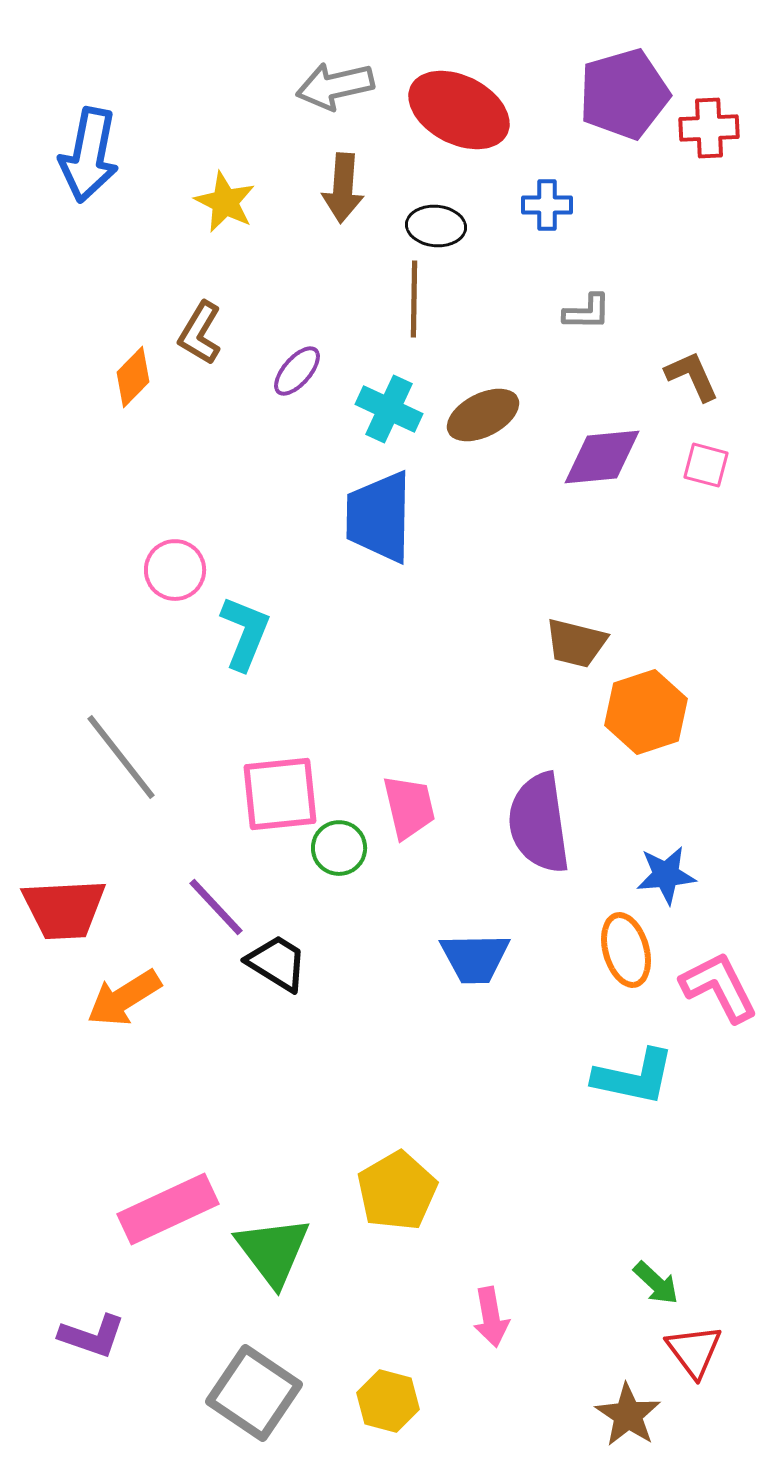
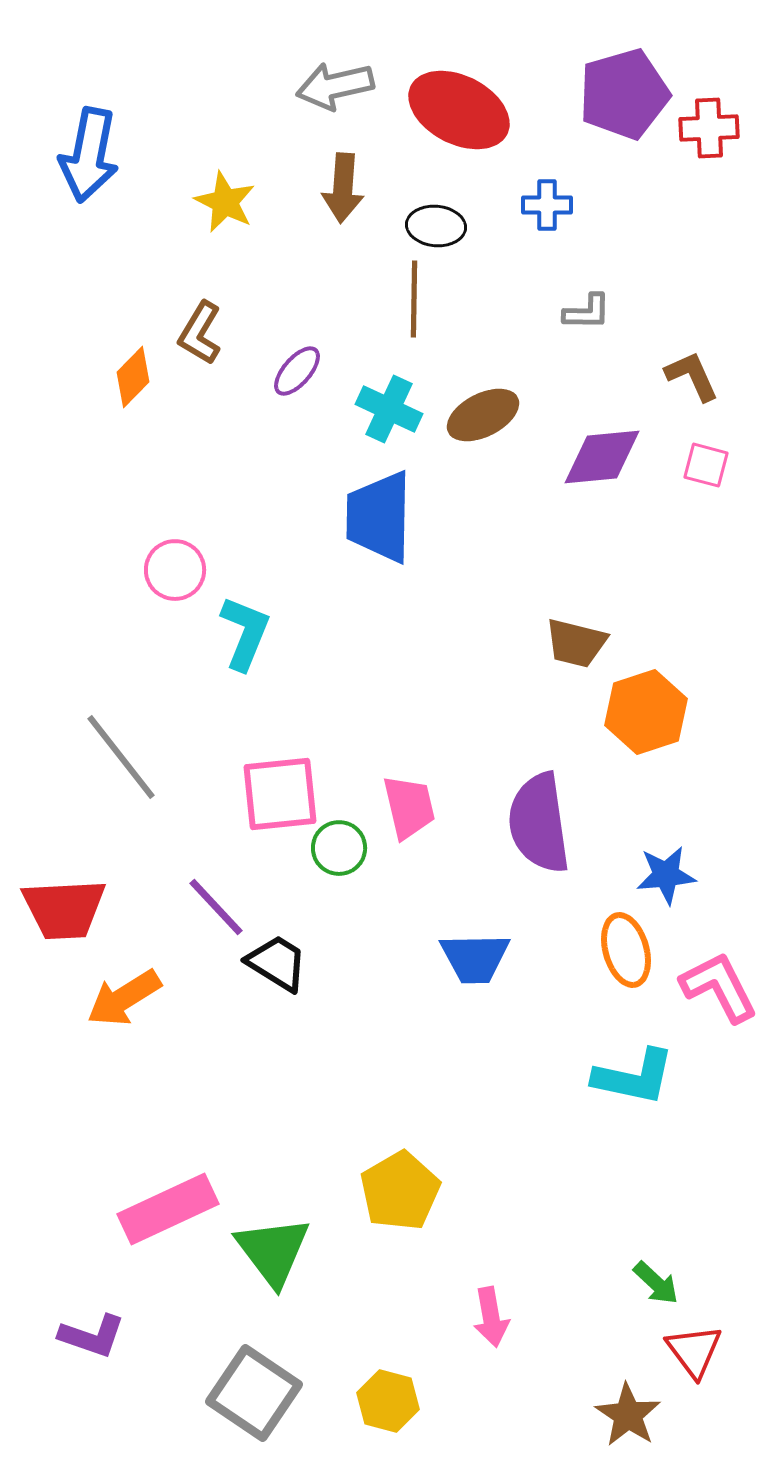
yellow pentagon at (397, 1191): moved 3 px right
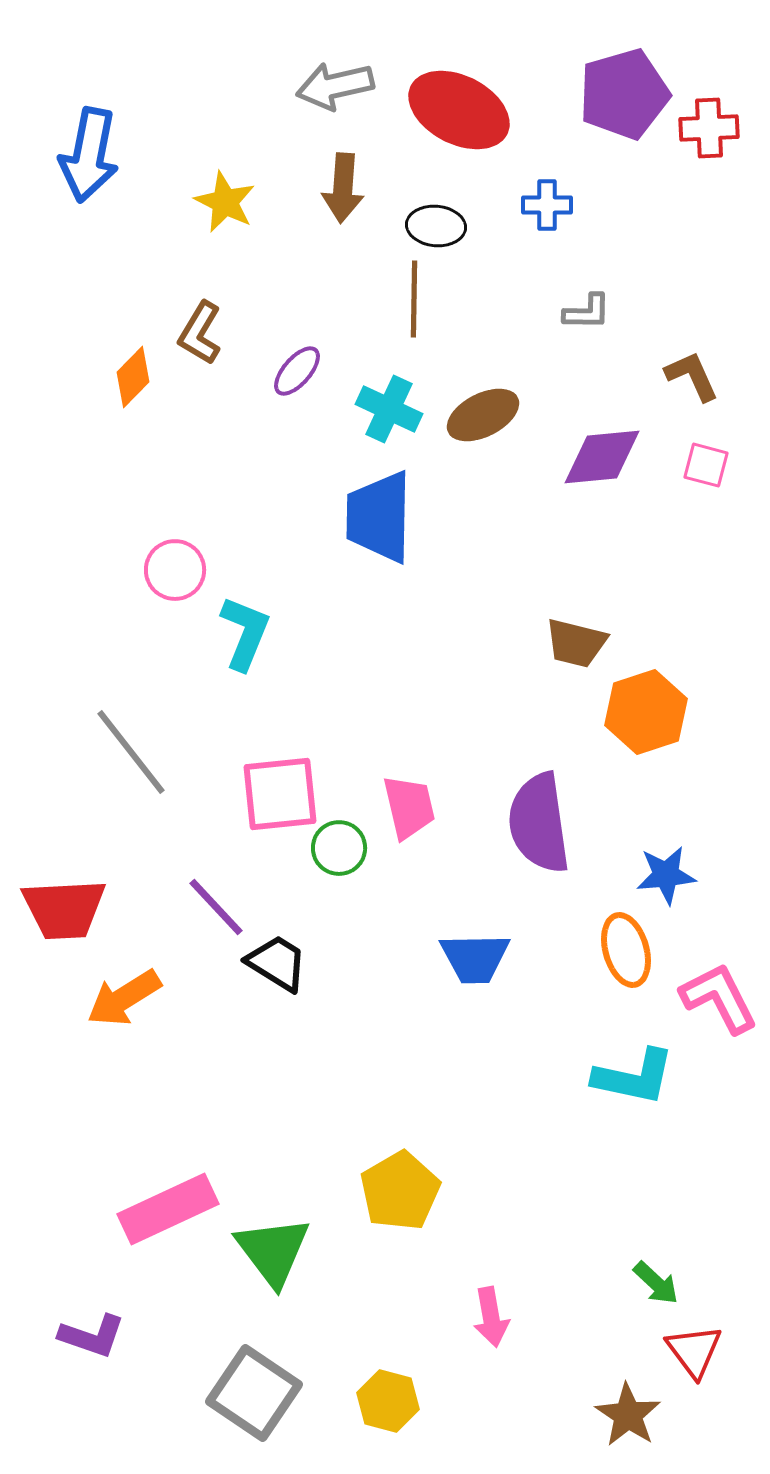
gray line at (121, 757): moved 10 px right, 5 px up
pink L-shape at (719, 987): moved 11 px down
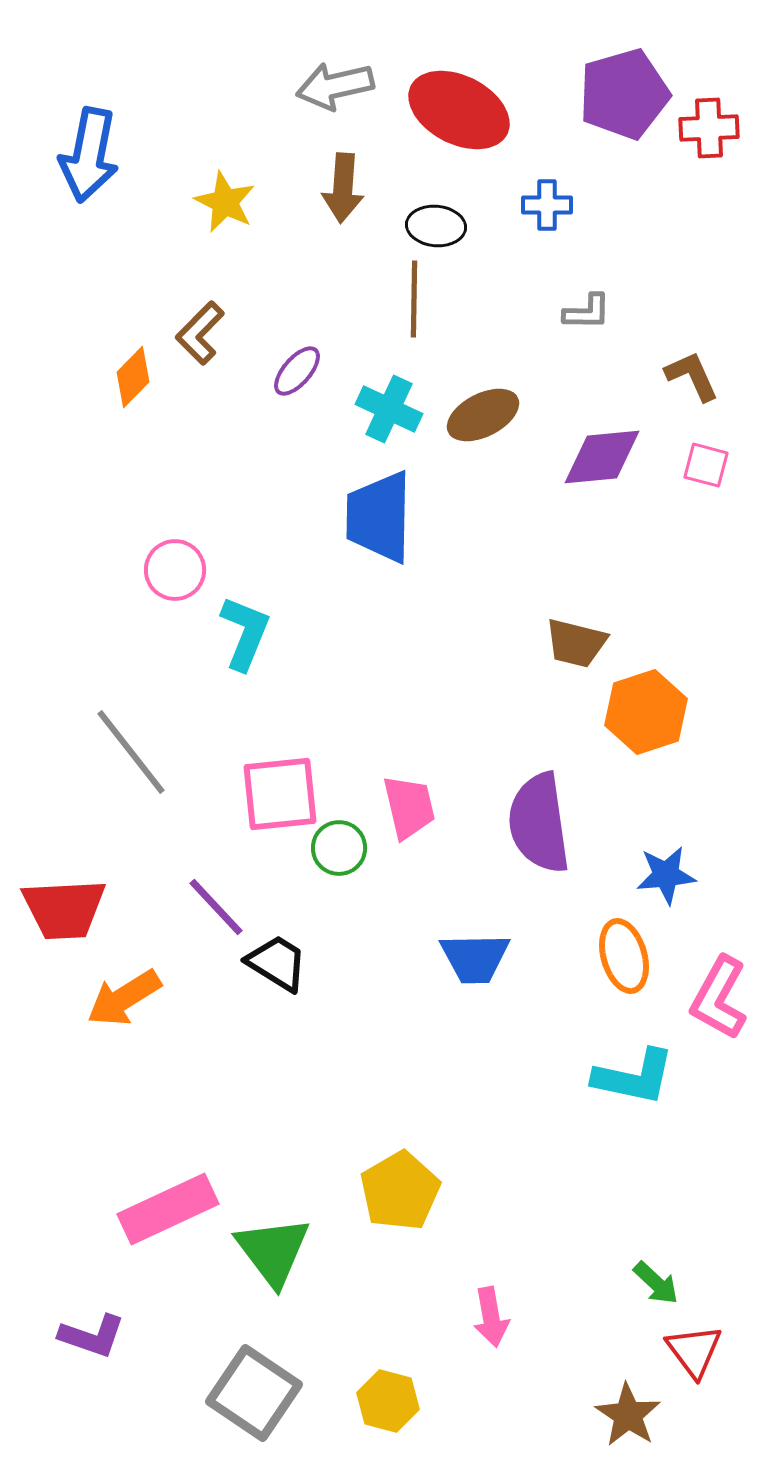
brown L-shape at (200, 333): rotated 14 degrees clockwise
orange ellipse at (626, 950): moved 2 px left, 6 px down
pink L-shape at (719, 998): rotated 124 degrees counterclockwise
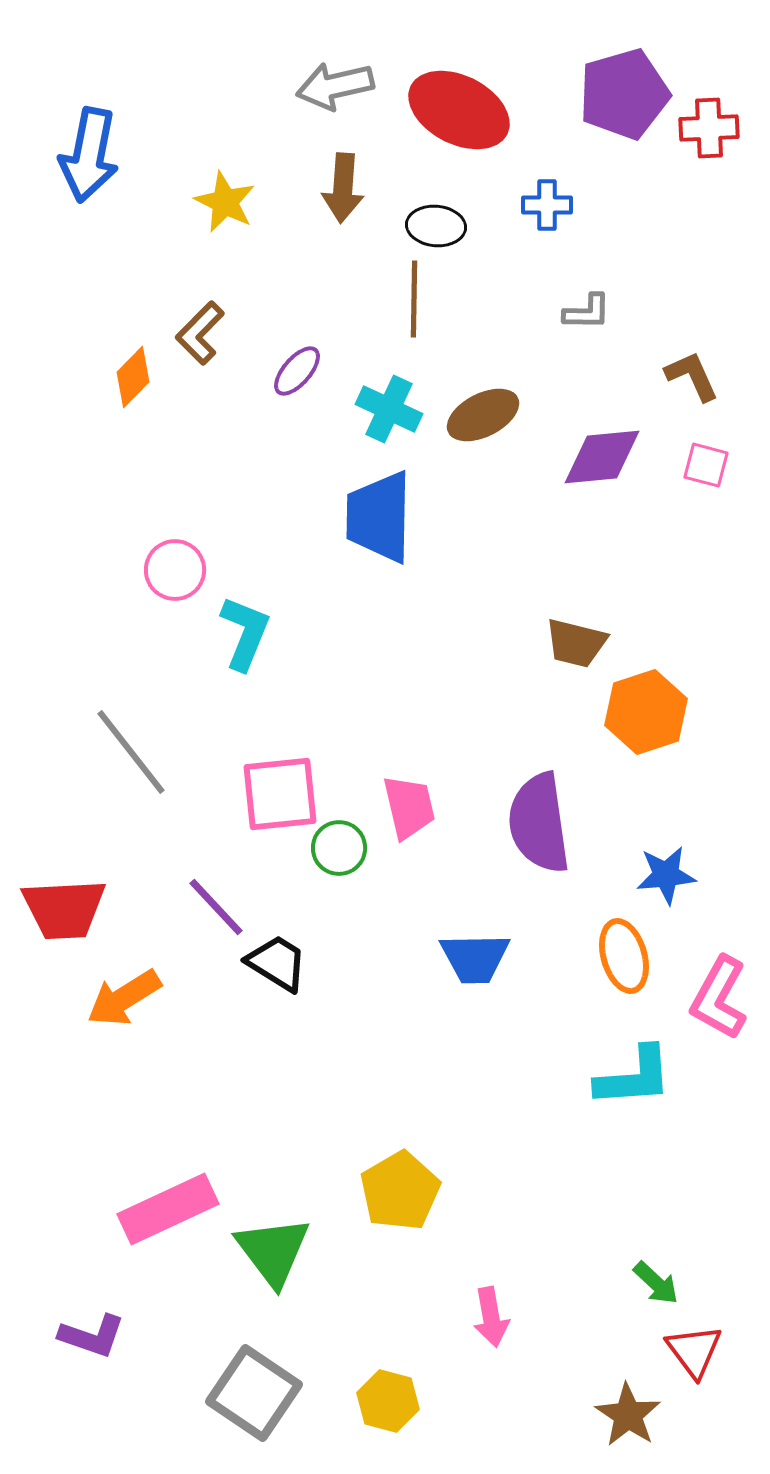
cyan L-shape at (634, 1077): rotated 16 degrees counterclockwise
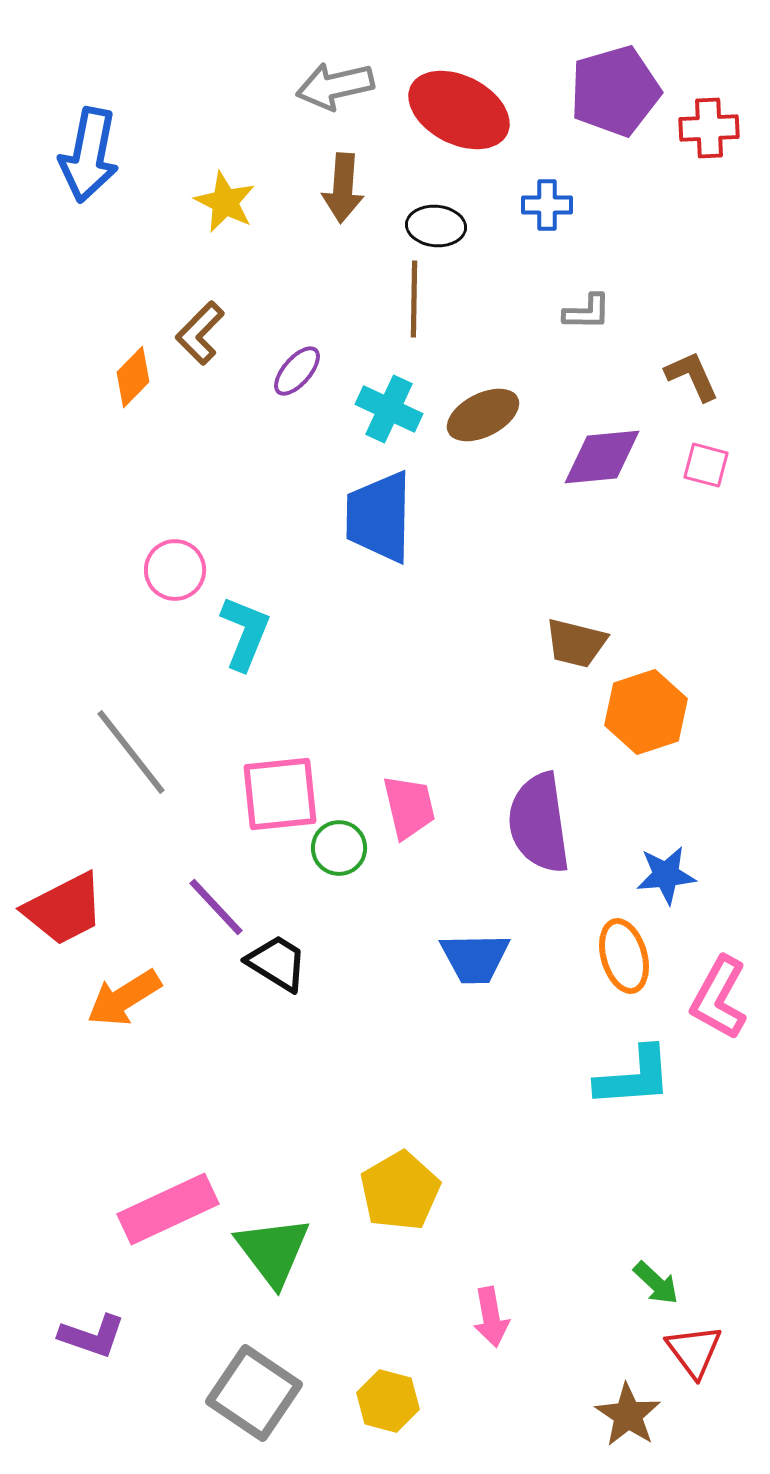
purple pentagon at (624, 94): moved 9 px left, 3 px up
red trapezoid at (64, 909): rotated 24 degrees counterclockwise
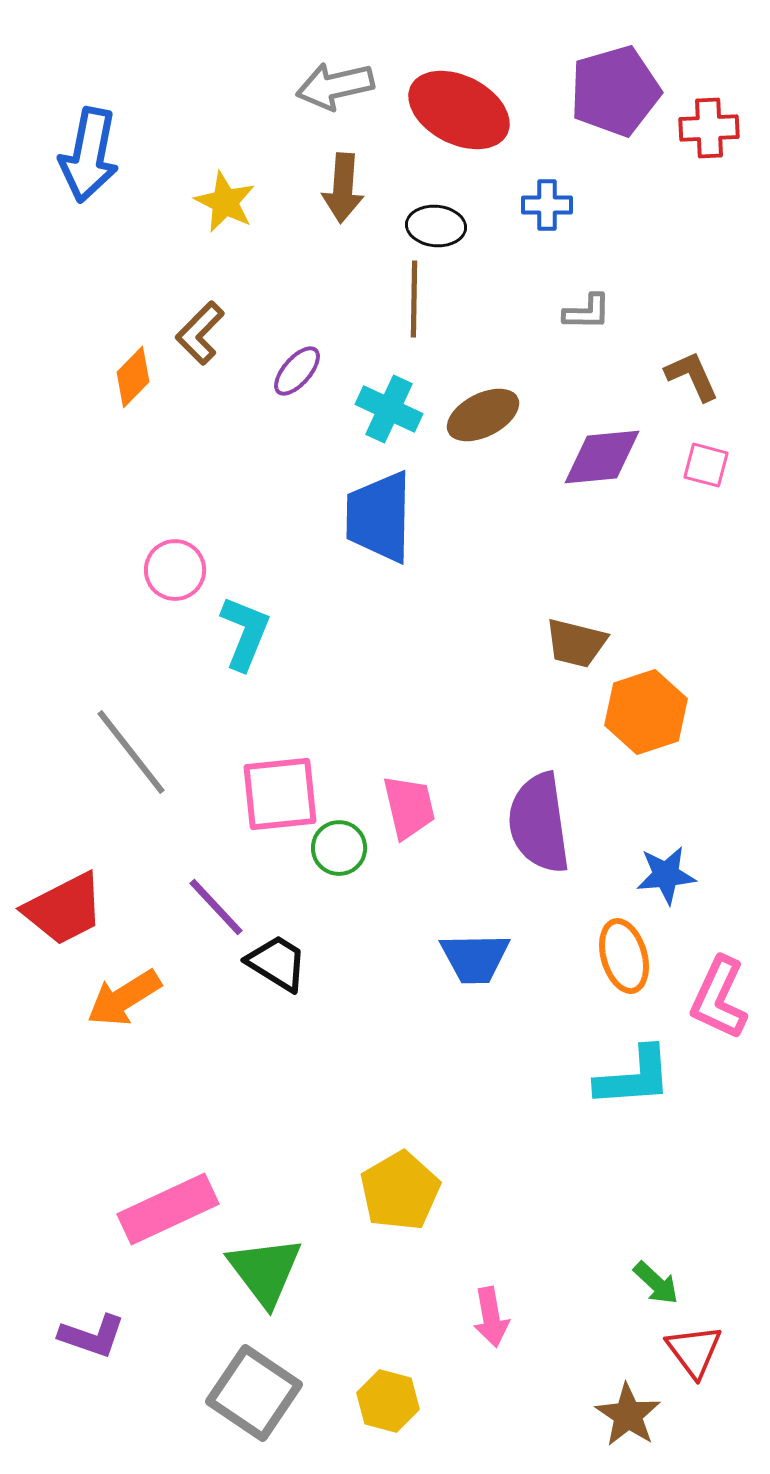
pink L-shape at (719, 998): rotated 4 degrees counterclockwise
green triangle at (273, 1251): moved 8 px left, 20 px down
